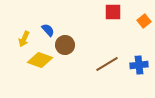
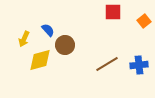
yellow diamond: rotated 35 degrees counterclockwise
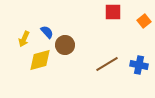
blue semicircle: moved 1 px left, 2 px down
blue cross: rotated 18 degrees clockwise
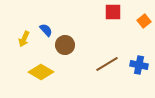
blue semicircle: moved 1 px left, 2 px up
yellow diamond: moved 1 px right, 12 px down; rotated 45 degrees clockwise
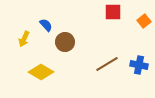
blue semicircle: moved 5 px up
brown circle: moved 3 px up
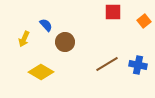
blue cross: moved 1 px left
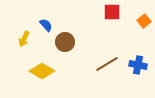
red square: moved 1 px left
yellow diamond: moved 1 px right, 1 px up
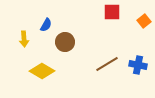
blue semicircle: rotated 72 degrees clockwise
yellow arrow: rotated 28 degrees counterclockwise
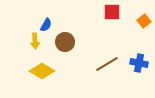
yellow arrow: moved 11 px right, 2 px down
blue cross: moved 1 px right, 2 px up
